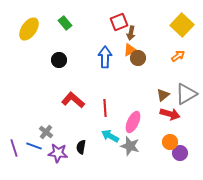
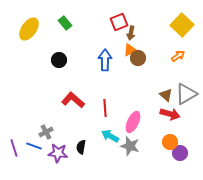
blue arrow: moved 3 px down
brown triangle: moved 3 px right; rotated 40 degrees counterclockwise
gray cross: rotated 24 degrees clockwise
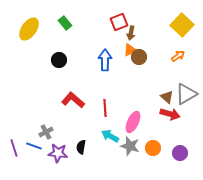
brown circle: moved 1 px right, 1 px up
brown triangle: moved 1 px right, 2 px down
orange circle: moved 17 px left, 6 px down
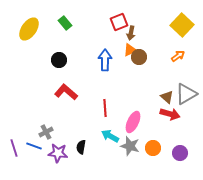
red L-shape: moved 7 px left, 8 px up
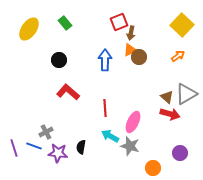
red L-shape: moved 2 px right
orange circle: moved 20 px down
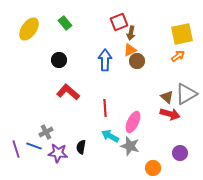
yellow square: moved 9 px down; rotated 35 degrees clockwise
brown circle: moved 2 px left, 4 px down
purple line: moved 2 px right, 1 px down
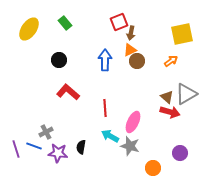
orange arrow: moved 7 px left, 5 px down
red arrow: moved 2 px up
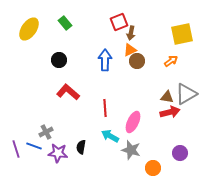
brown triangle: rotated 32 degrees counterclockwise
red arrow: rotated 30 degrees counterclockwise
gray star: moved 1 px right, 4 px down
